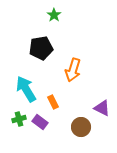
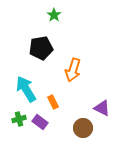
brown circle: moved 2 px right, 1 px down
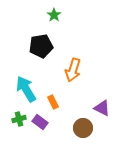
black pentagon: moved 2 px up
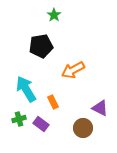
orange arrow: rotated 45 degrees clockwise
purple triangle: moved 2 px left
purple rectangle: moved 1 px right, 2 px down
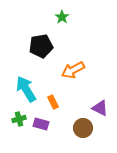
green star: moved 8 px right, 2 px down
purple rectangle: rotated 21 degrees counterclockwise
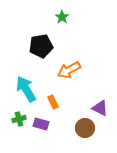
orange arrow: moved 4 px left
brown circle: moved 2 px right
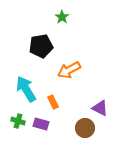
green cross: moved 1 px left, 2 px down; rotated 32 degrees clockwise
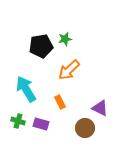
green star: moved 3 px right, 22 px down; rotated 24 degrees clockwise
orange arrow: rotated 15 degrees counterclockwise
orange rectangle: moved 7 px right
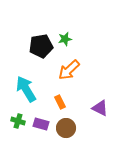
brown circle: moved 19 px left
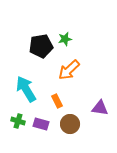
orange rectangle: moved 3 px left, 1 px up
purple triangle: rotated 18 degrees counterclockwise
brown circle: moved 4 px right, 4 px up
